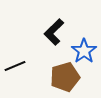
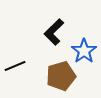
brown pentagon: moved 4 px left, 1 px up
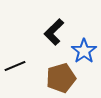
brown pentagon: moved 2 px down
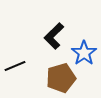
black L-shape: moved 4 px down
blue star: moved 2 px down
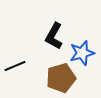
black L-shape: rotated 16 degrees counterclockwise
blue star: moved 2 px left; rotated 20 degrees clockwise
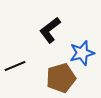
black L-shape: moved 4 px left, 6 px up; rotated 24 degrees clockwise
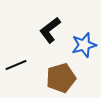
blue star: moved 2 px right, 8 px up
black line: moved 1 px right, 1 px up
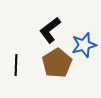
black line: rotated 65 degrees counterclockwise
brown pentagon: moved 4 px left, 15 px up; rotated 16 degrees counterclockwise
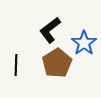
blue star: moved 2 px up; rotated 20 degrees counterclockwise
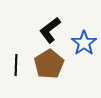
brown pentagon: moved 8 px left, 1 px down
